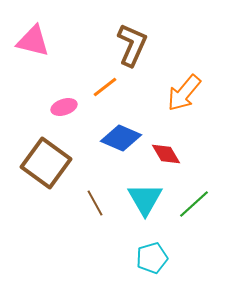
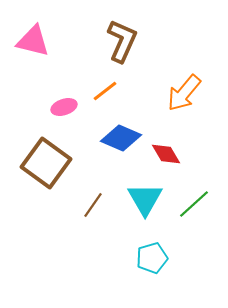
brown L-shape: moved 10 px left, 4 px up
orange line: moved 4 px down
brown line: moved 2 px left, 2 px down; rotated 64 degrees clockwise
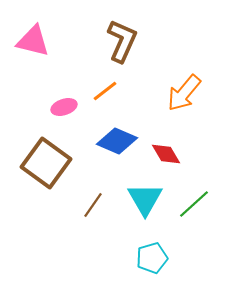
blue diamond: moved 4 px left, 3 px down
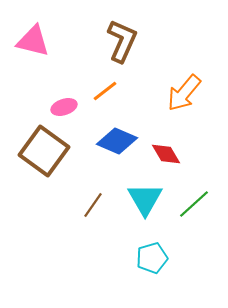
brown square: moved 2 px left, 12 px up
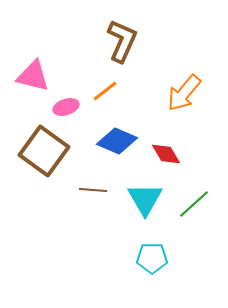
pink triangle: moved 35 px down
pink ellipse: moved 2 px right
brown line: moved 15 px up; rotated 60 degrees clockwise
cyan pentagon: rotated 16 degrees clockwise
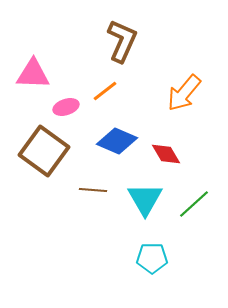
pink triangle: moved 2 px up; rotated 12 degrees counterclockwise
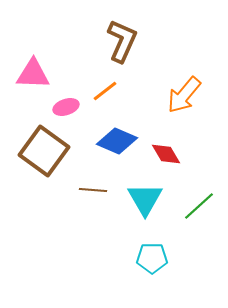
orange arrow: moved 2 px down
green line: moved 5 px right, 2 px down
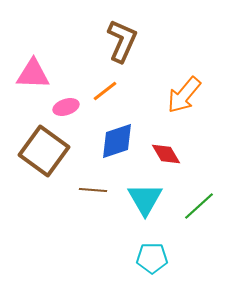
blue diamond: rotated 42 degrees counterclockwise
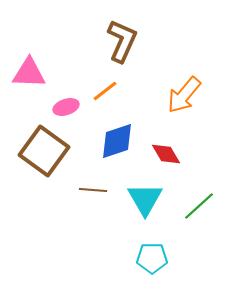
pink triangle: moved 4 px left, 1 px up
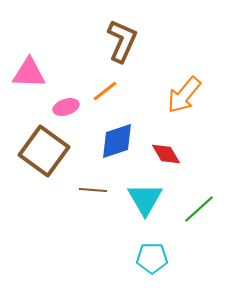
green line: moved 3 px down
